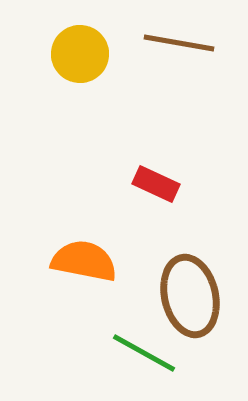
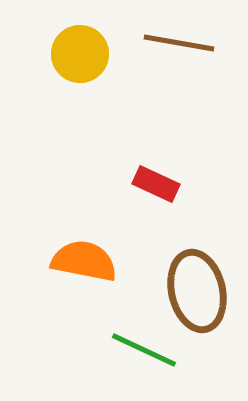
brown ellipse: moved 7 px right, 5 px up
green line: moved 3 px up; rotated 4 degrees counterclockwise
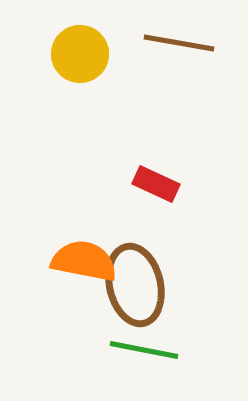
brown ellipse: moved 62 px left, 6 px up
green line: rotated 14 degrees counterclockwise
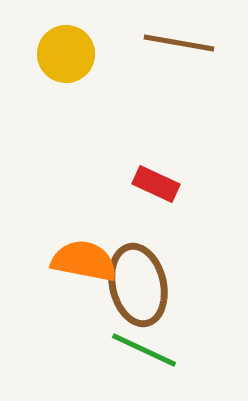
yellow circle: moved 14 px left
brown ellipse: moved 3 px right
green line: rotated 14 degrees clockwise
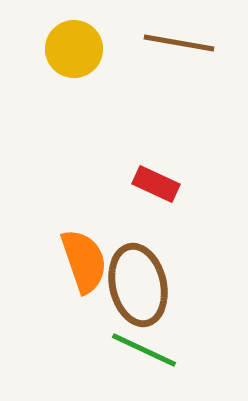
yellow circle: moved 8 px right, 5 px up
orange semicircle: rotated 60 degrees clockwise
